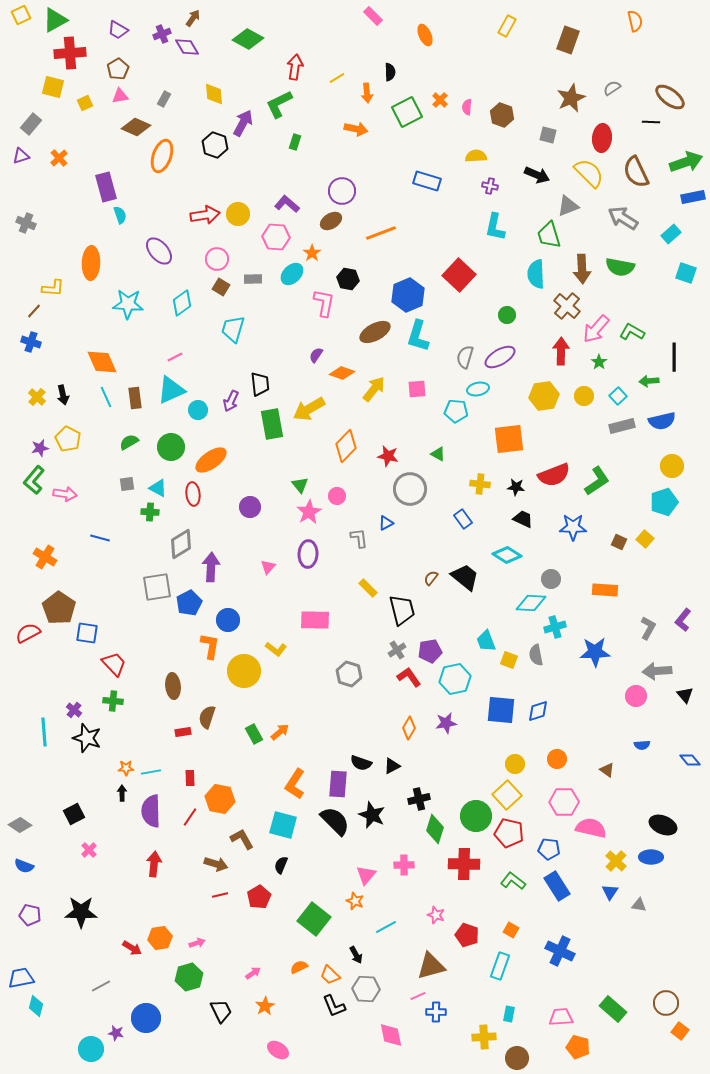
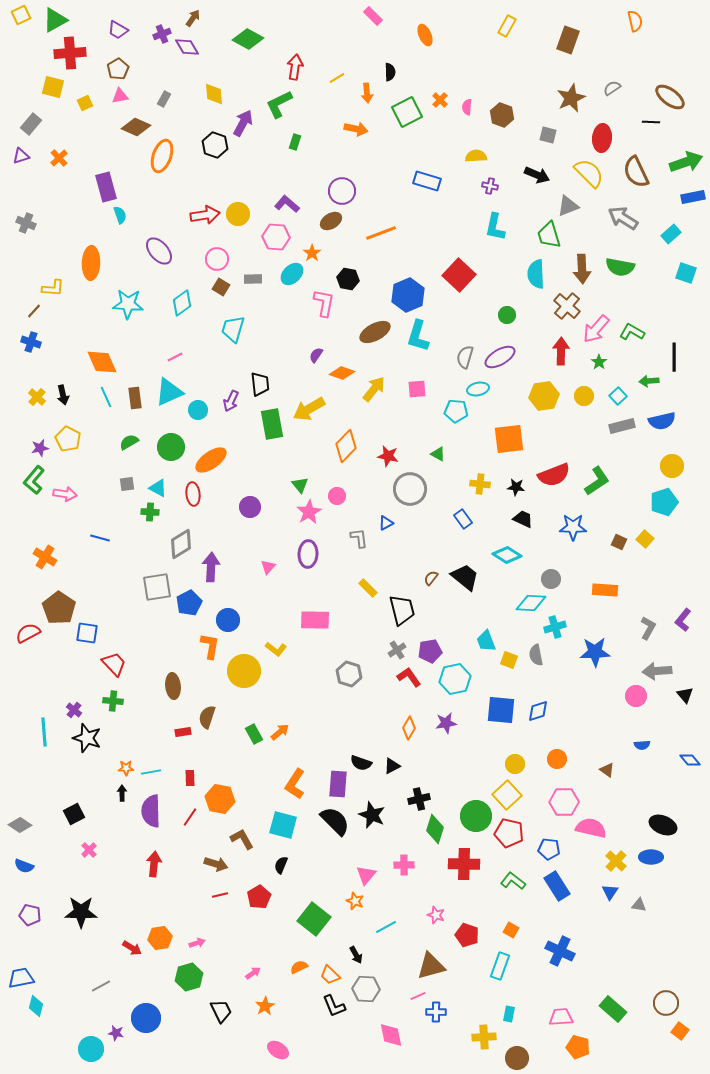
cyan triangle at (171, 390): moved 2 px left, 2 px down
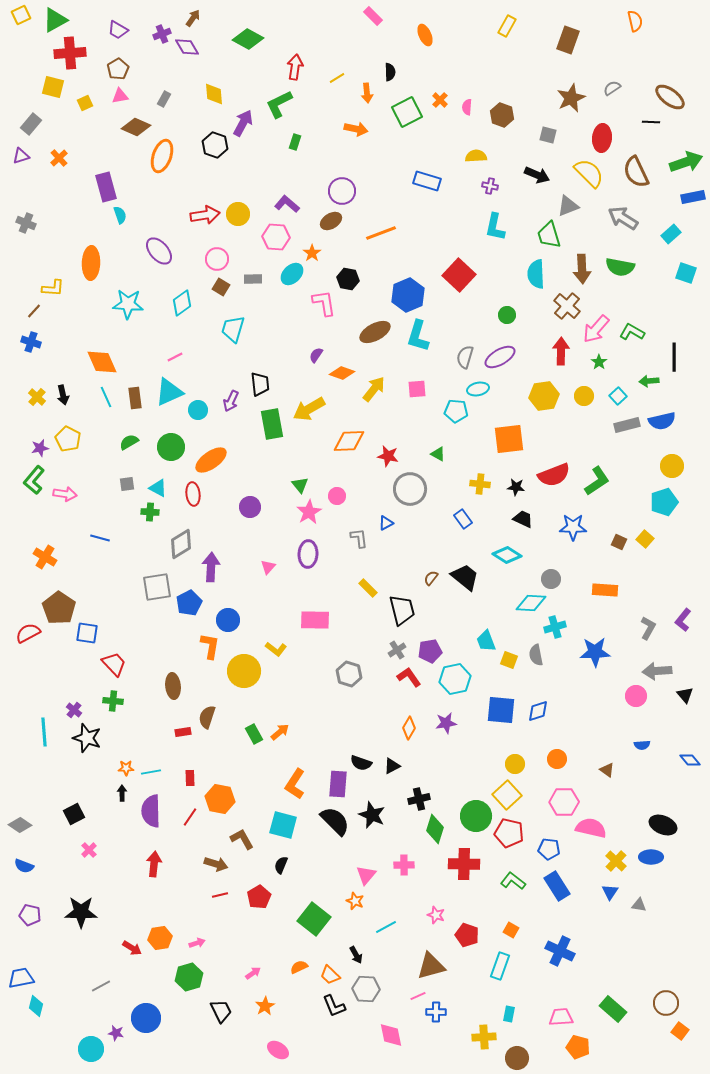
pink L-shape at (324, 303): rotated 20 degrees counterclockwise
gray rectangle at (622, 426): moved 5 px right, 1 px up
orange diamond at (346, 446): moved 3 px right, 5 px up; rotated 44 degrees clockwise
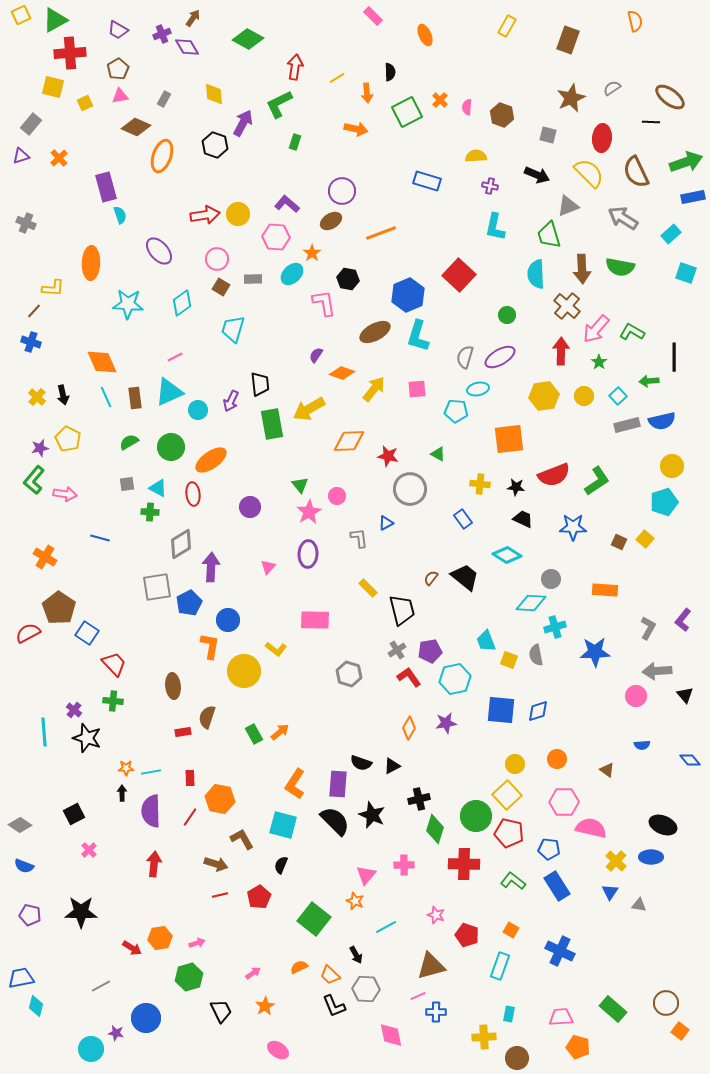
blue square at (87, 633): rotated 25 degrees clockwise
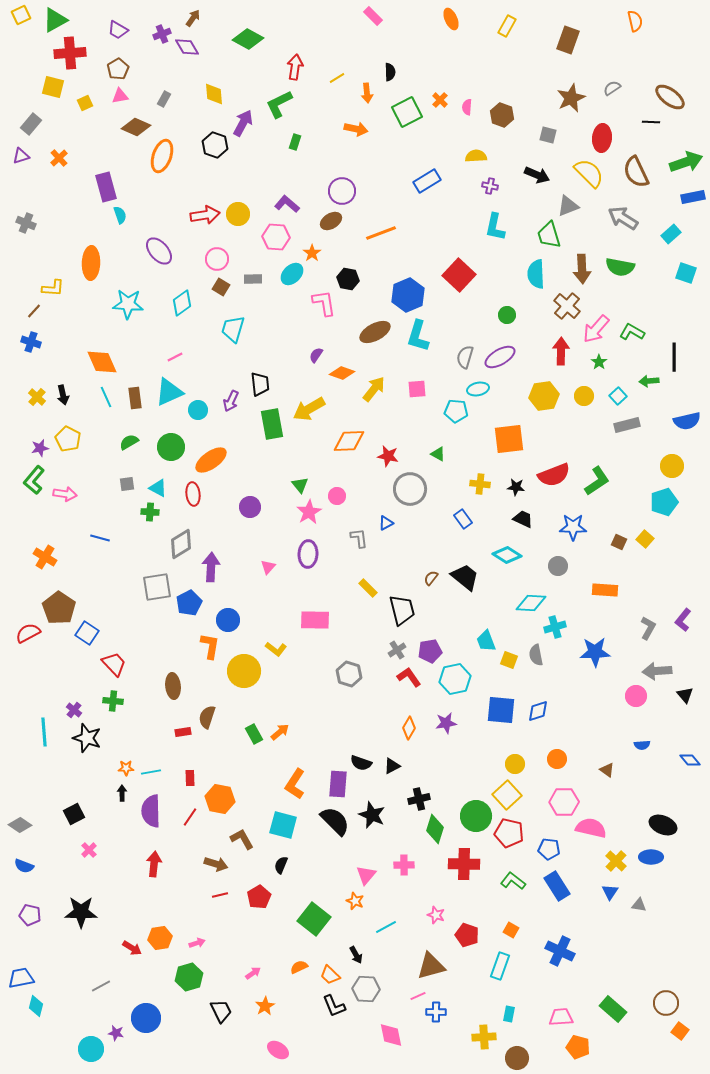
orange ellipse at (425, 35): moved 26 px right, 16 px up
blue rectangle at (427, 181): rotated 48 degrees counterclockwise
blue semicircle at (662, 421): moved 25 px right
gray circle at (551, 579): moved 7 px right, 13 px up
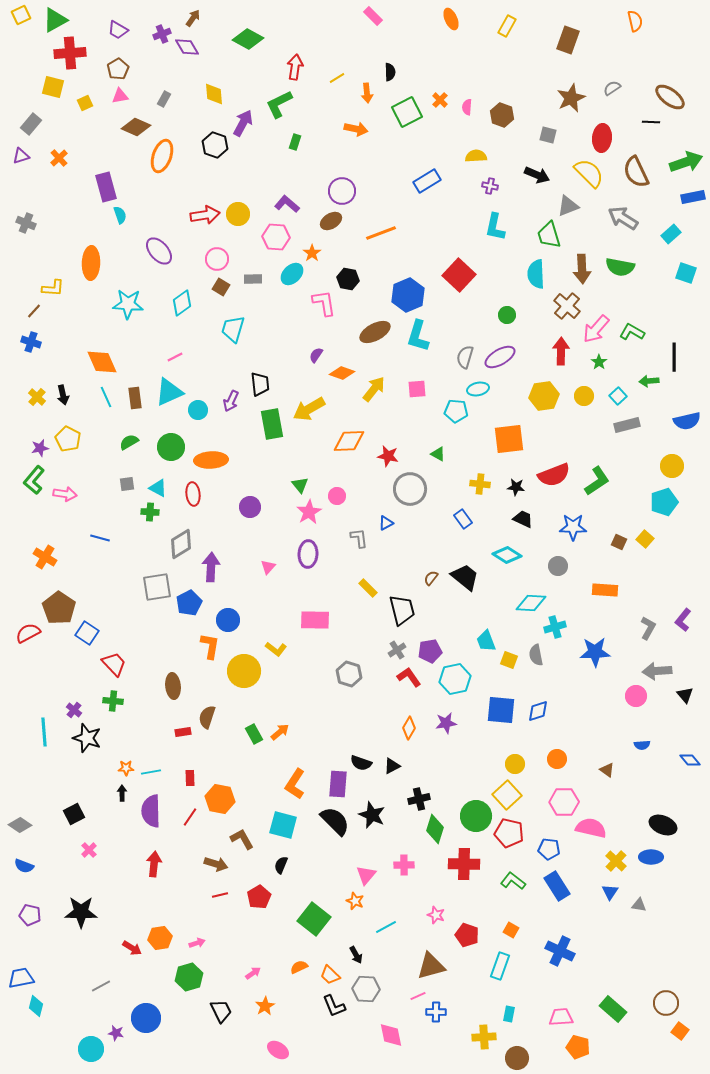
orange ellipse at (211, 460): rotated 32 degrees clockwise
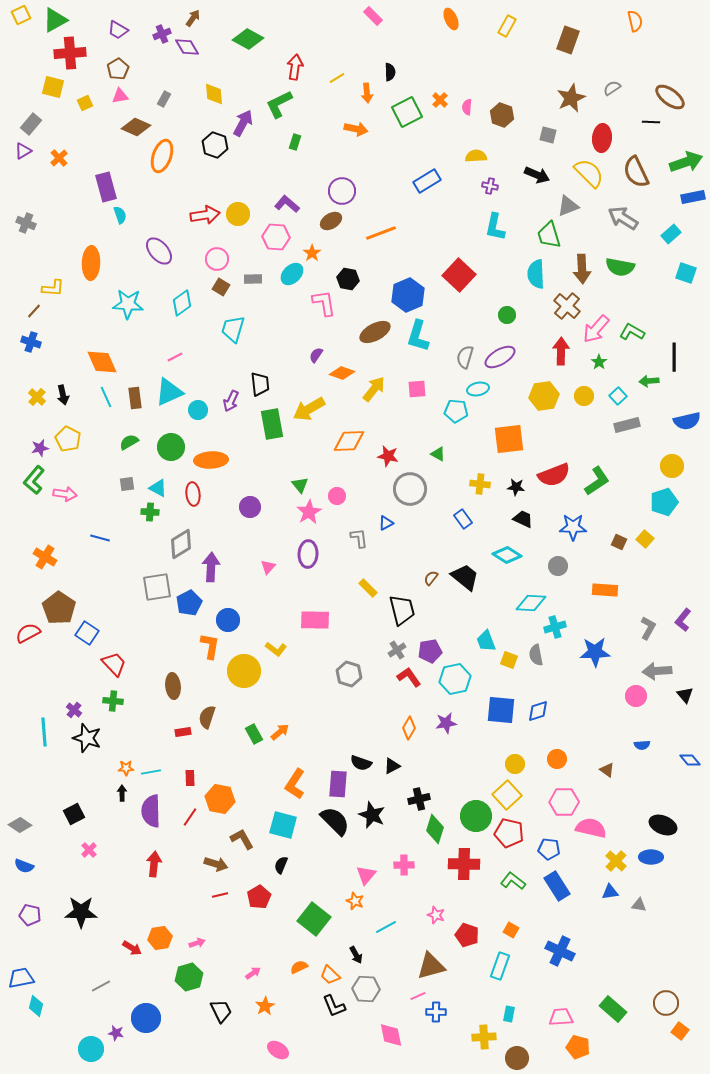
purple triangle at (21, 156): moved 2 px right, 5 px up; rotated 12 degrees counterclockwise
blue triangle at (610, 892): rotated 48 degrees clockwise
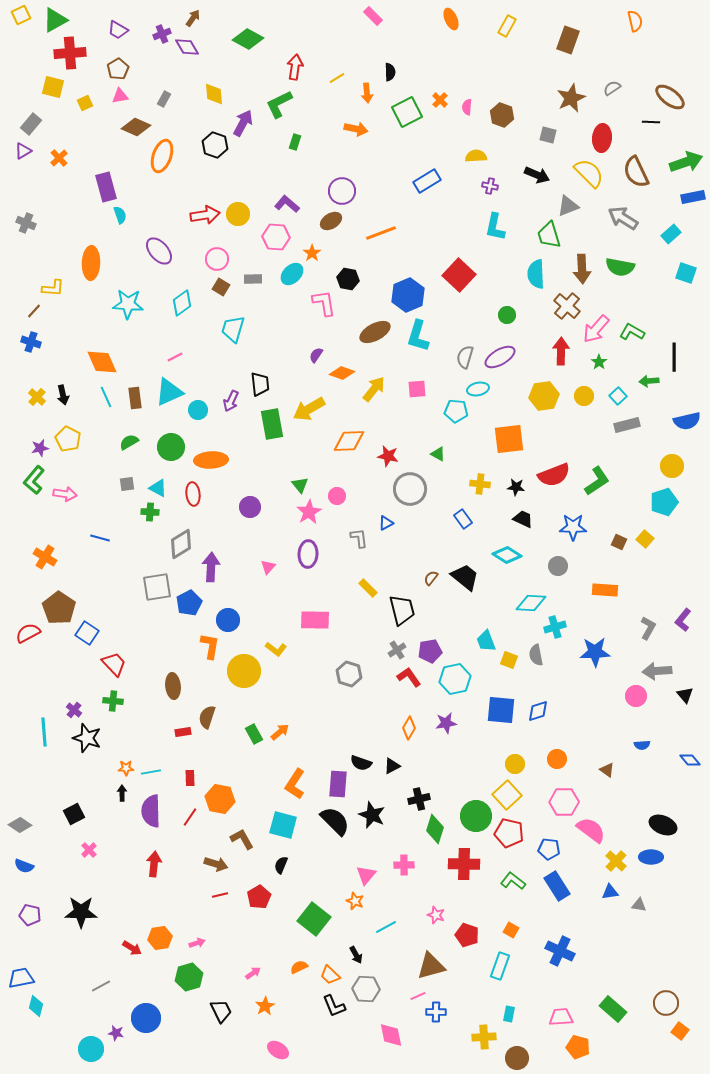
pink semicircle at (591, 828): moved 2 px down; rotated 24 degrees clockwise
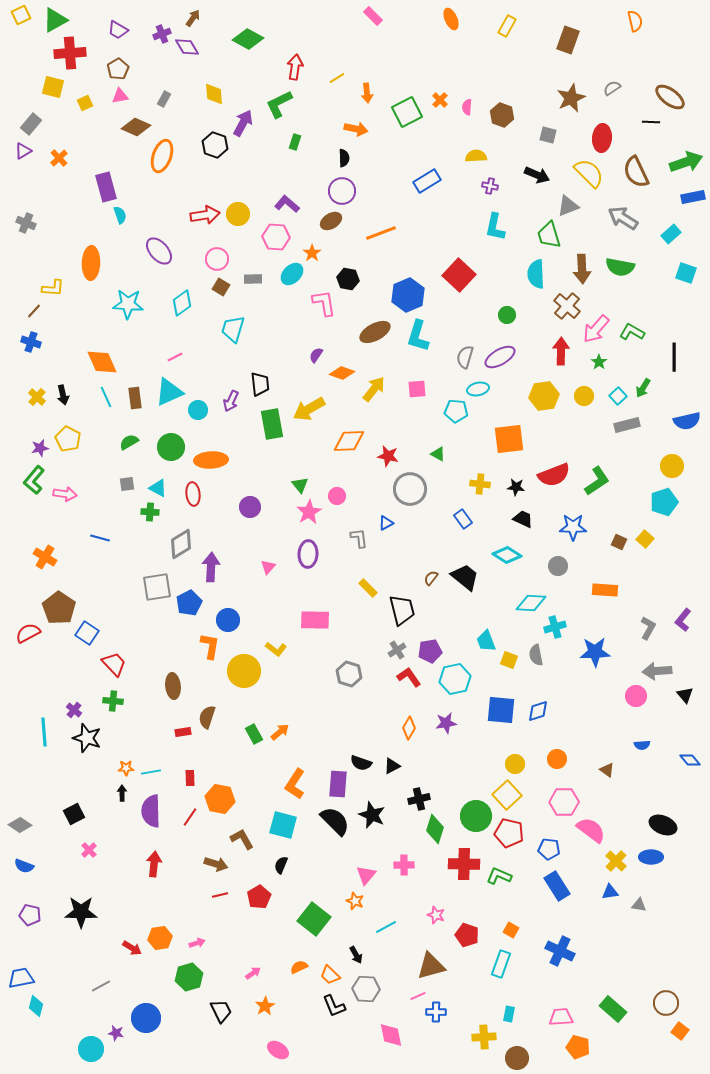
black semicircle at (390, 72): moved 46 px left, 86 px down
green arrow at (649, 381): moved 6 px left, 7 px down; rotated 54 degrees counterclockwise
green L-shape at (513, 881): moved 14 px left, 5 px up; rotated 15 degrees counterclockwise
cyan rectangle at (500, 966): moved 1 px right, 2 px up
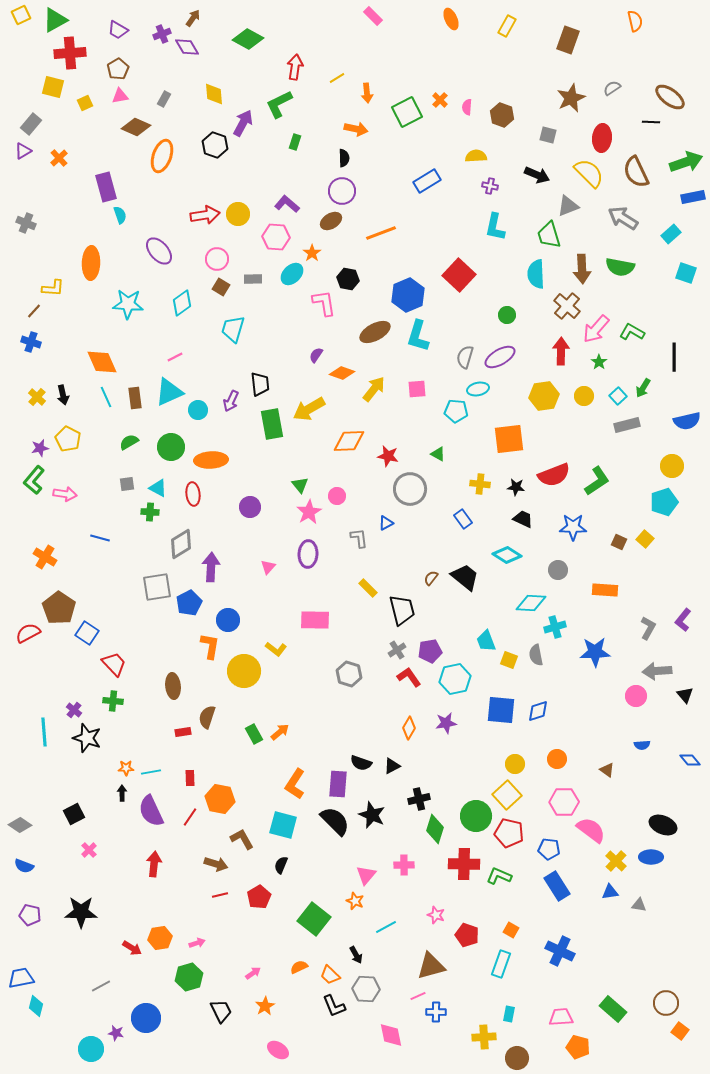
gray circle at (558, 566): moved 4 px down
purple semicircle at (151, 811): rotated 24 degrees counterclockwise
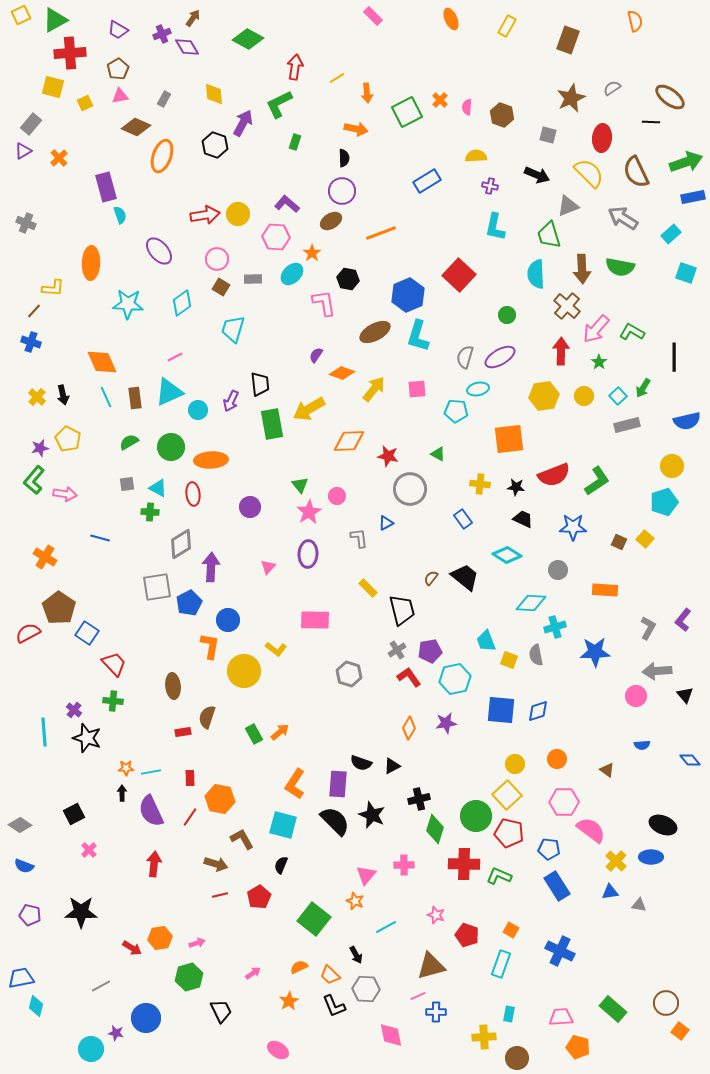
orange star at (265, 1006): moved 24 px right, 5 px up
